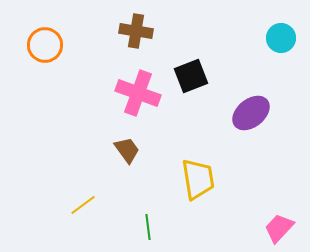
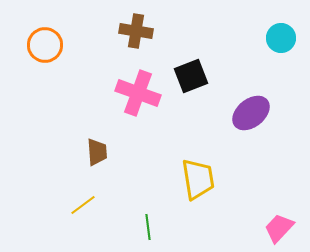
brown trapezoid: moved 30 px left, 2 px down; rotated 32 degrees clockwise
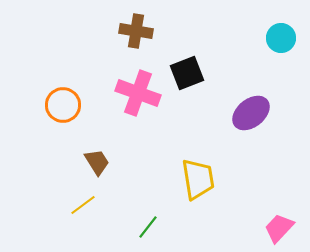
orange circle: moved 18 px right, 60 px down
black square: moved 4 px left, 3 px up
brown trapezoid: moved 10 px down; rotated 28 degrees counterclockwise
green line: rotated 45 degrees clockwise
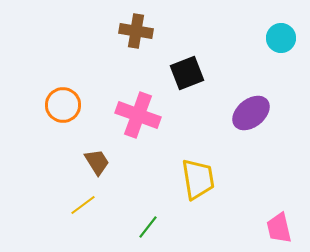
pink cross: moved 22 px down
pink trapezoid: rotated 56 degrees counterclockwise
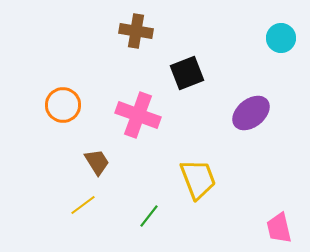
yellow trapezoid: rotated 12 degrees counterclockwise
green line: moved 1 px right, 11 px up
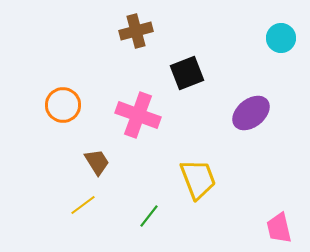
brown cross: rotated 24 degrees counterclockwise
